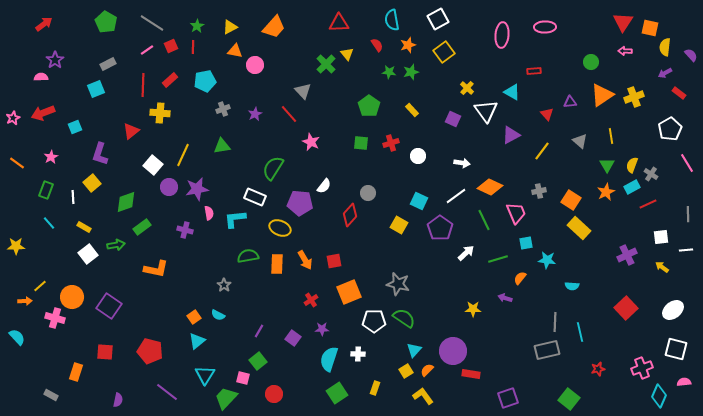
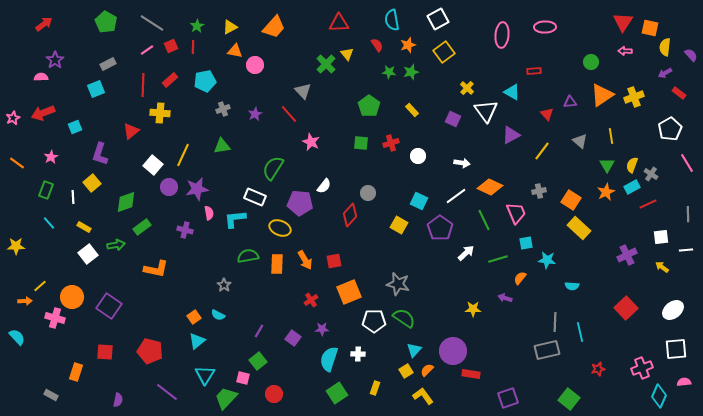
white square at (676, 349): rotated 20 degrees counterclockwise
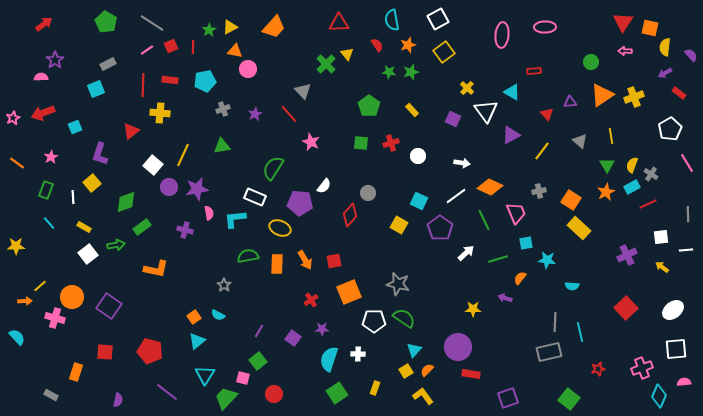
green star at (197, 26): moved 12 px right, 4 px down
pink circle at (255, 65): moved 7 px left, 4 px down
red rectangle at (170, 80): rotated 49 degrees clockwise
gray rectangle at (547, 350): moved 2 px right, 2 px down
purple circle at (453, 351): moved 5 px right, 4 px up
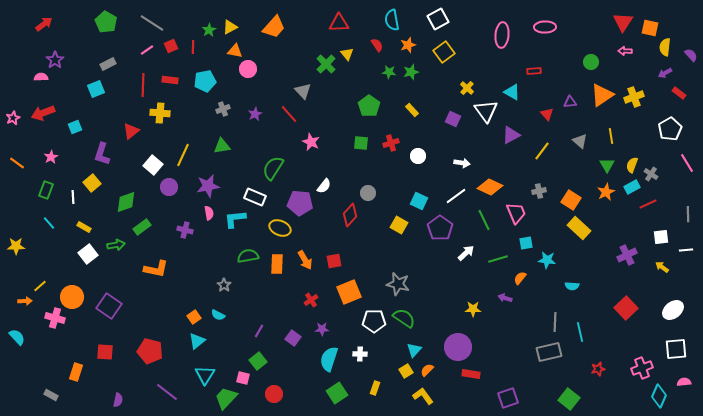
purple L-shape at (100, 154): moved 2 px right
purple star at (197, 189): moved 11 px right, 3 px up
white cross at (358, 354): moved 2 px right
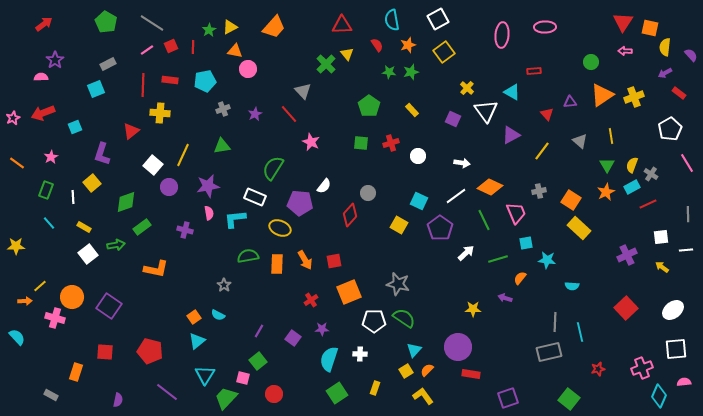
red triangle at (339, 23): moved 3 px right, 2 px down
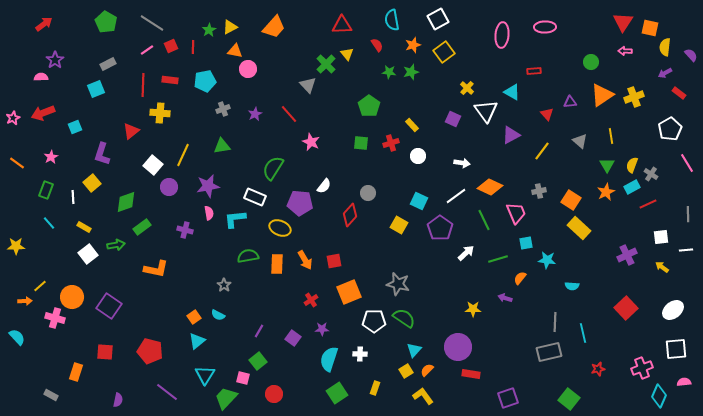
orange star at (408, 45): moved 5 px right
gray triangle at (303, 91): moved 5 px right, 6 px up
yellow rectangle at (412, 110): moved 15 px down
cyan line at (580, 332): moved 3 px right, 1 px down
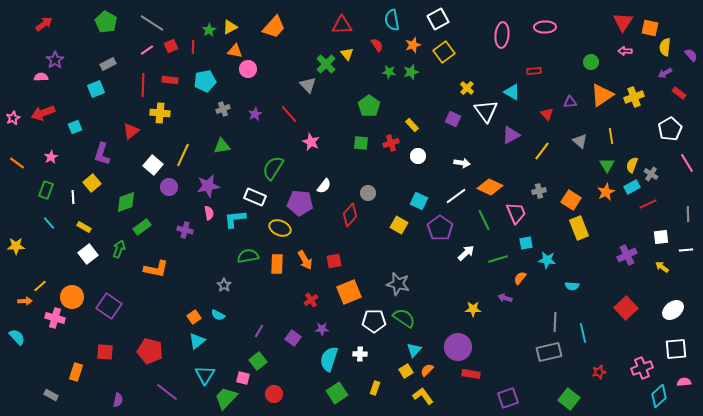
yellow rectangle at (579, 228): rotated 25 degrees clockwise
green arrow at (116, 245): moved 3 px right, 4 px down; rotated 60 degrees counterclockwise
red star at (598, 369): moved 1 px right, 3 px down
cyan diamond at (659, 396): rotated 25 degrees clockwise
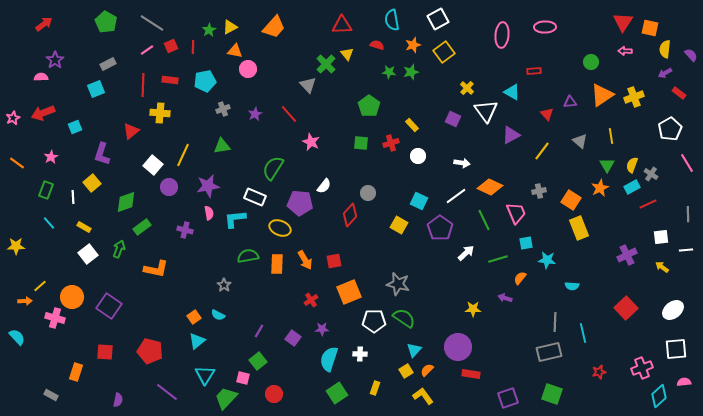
red semicircle at (377, 45): rotated 40 degrees counterclockwise
yellow semicircle at (665, 47): moved 2 px down
orange star at (606, 192): moved 6 px left, 4 px up
green square at (569, 399): moved 17 px left, 5 px up; rotated 20 degrees counterclockwise
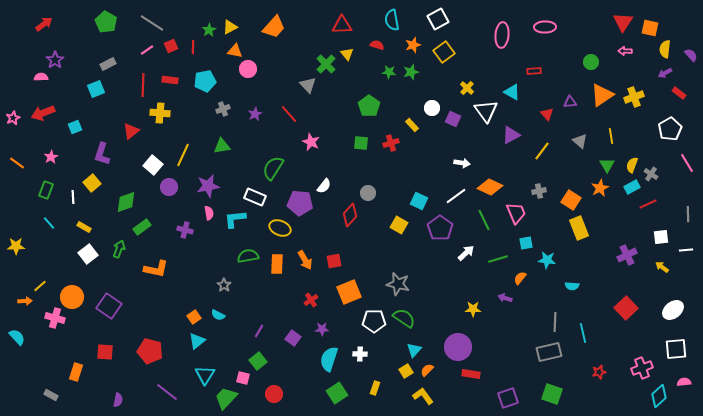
white circle at (418, 156): moved 14 px right, 48 px up
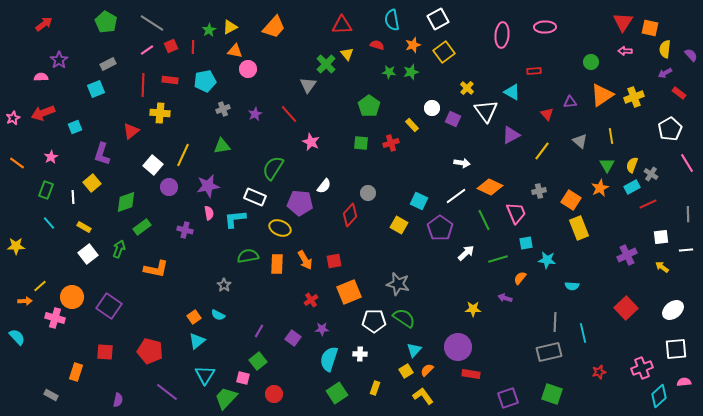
purple star at (55, 60): moved 4 px right
gray triangle at (308, 85): rotated 18 degrees clockwise
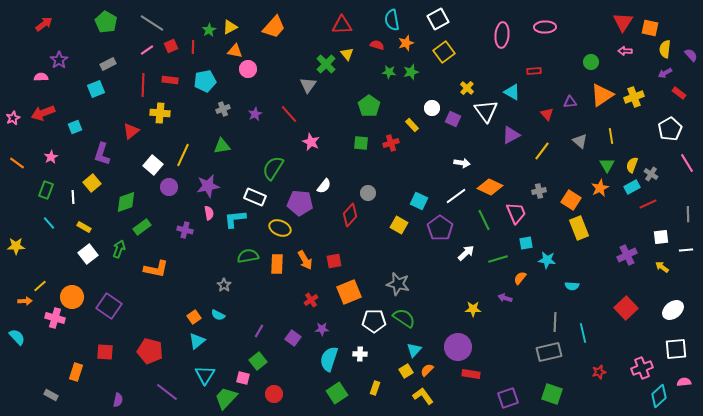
orange star at (413, 45): moved 7 px left, 2 px up
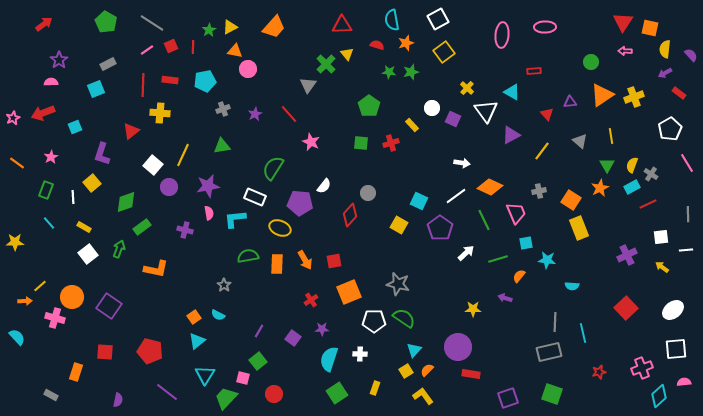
pink semicircle at (41, 77): moved 10 px right, 5 px down
yellow star at (16, 246): moved 1 px left, 4 px up
orange semicircle at (520, 278): moved 1 px left, 2 px up
